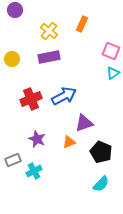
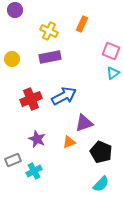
yellow cross: rotated 12 degrees counterclockwise
purple rectangle: moved 1 px right
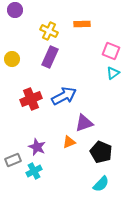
orange rectangle: rotated 63 degrees clockwise
purple rectangle: rotated 55 degrees counterclockwise
purple star: moved 8 px down
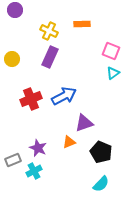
purple star: moved 1 px right, 1 px down
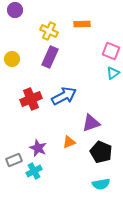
purple triangle: moved 7 px right
gray rectangle: moved 1 px right
cyan semicircle: rotated 36 degrees clockwise
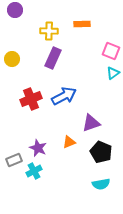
yellow cross: rotated 24 degrees counterclockwise
purple rectangle: moved 3 px right, 1 px down
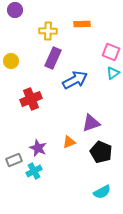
yellow cross: moved 1 px left
pink square: moved 1 px down
yellow circle: moved 1 px left, 2 px down
blue arrow: moved 11 px right, 16 px up
cyan semicircle: moved 1 px right, 8 px down; rotated 18 degrees counterclockwise
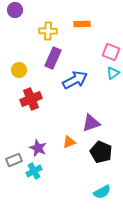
yellow circle: moved 8 px right, 9 px down
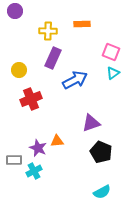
purple circle: moved 1 px down
orange triangle: moved 12 px left, 1 px up; rotated 16 degrees clockwise
gray rectangle: rotated 21 degrees clockwise
